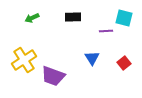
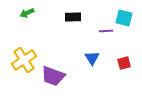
green arrow: moved 5 px left, 5 px up
red square: rotated 24 degrees clockwise
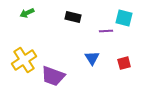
black rectangle: rotated 14 degrees clockwise
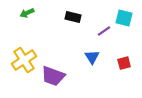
purple line: moved 2 px left; rotated 32 degrees counterclockwise
blue triangle: moved 1 px up
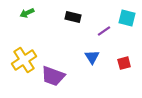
cyan square: moved 3 px right
